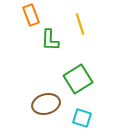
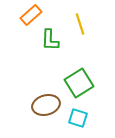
orange rectangle: rotated 70 degrees clockwise
green square: moved 1 px right, 4 px down
brown ellipse: moved 1 px down
cyan square: moved 4 px left
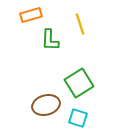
orange rectangle: rotated 25 degrees clockwise
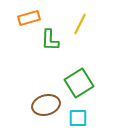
orange rectangle: moved 2 px left, 3 px down
yellow line: rotated 45 degrees clockwise
cyan square: rotated 18 degrees counterclockwise
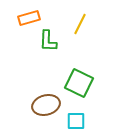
green L-shape: moved 2 px left, 1 px down
green square: rotated 32 degrees counterclockwise
cyan square: moved 2 px left, 3 px down
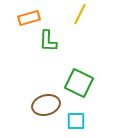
yellow line: moved 10 px up
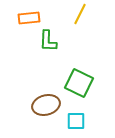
orange rectangle: rotated 10 degrees clockwise
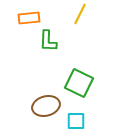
brown ellipse: moved 1 px down
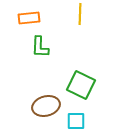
yellow line: rotated 25 degrees counterclockwise
green L-shape: moved 8 px left, 6 px down
green square: moved 2 px right, 2 px down
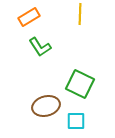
orange rectangle: moved 1 px up; rotated 25 degrees counterclockwise
green L-shape: rotated 35 degrees counterclockwise
green square: moved 1 px left, 1 px up
